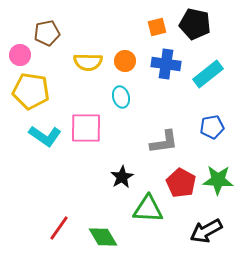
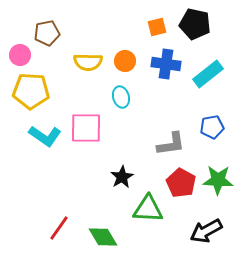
yellow pentagon: rotated 6 degrees counterclockwise
gray L-shape: moved 7 px right, 2 px down
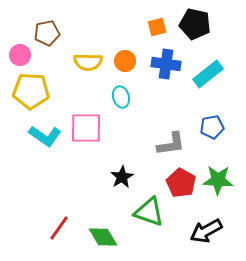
green triangle: moved 1 px right, 3 px down; rotated 16 degrees clockwise
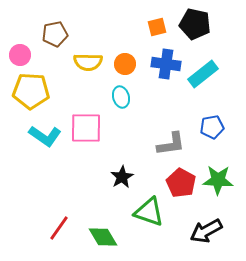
brown pentagon: moved 8 px right, 1 px down
orange circle: moved 3 px down
cyan rectangle: moved 5 px left
